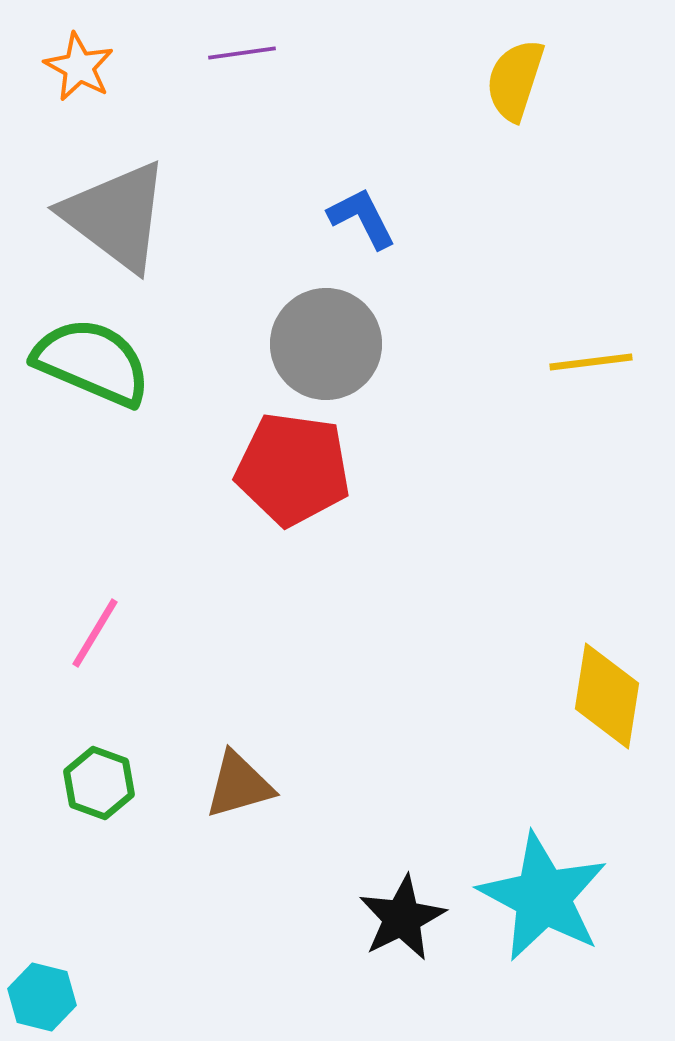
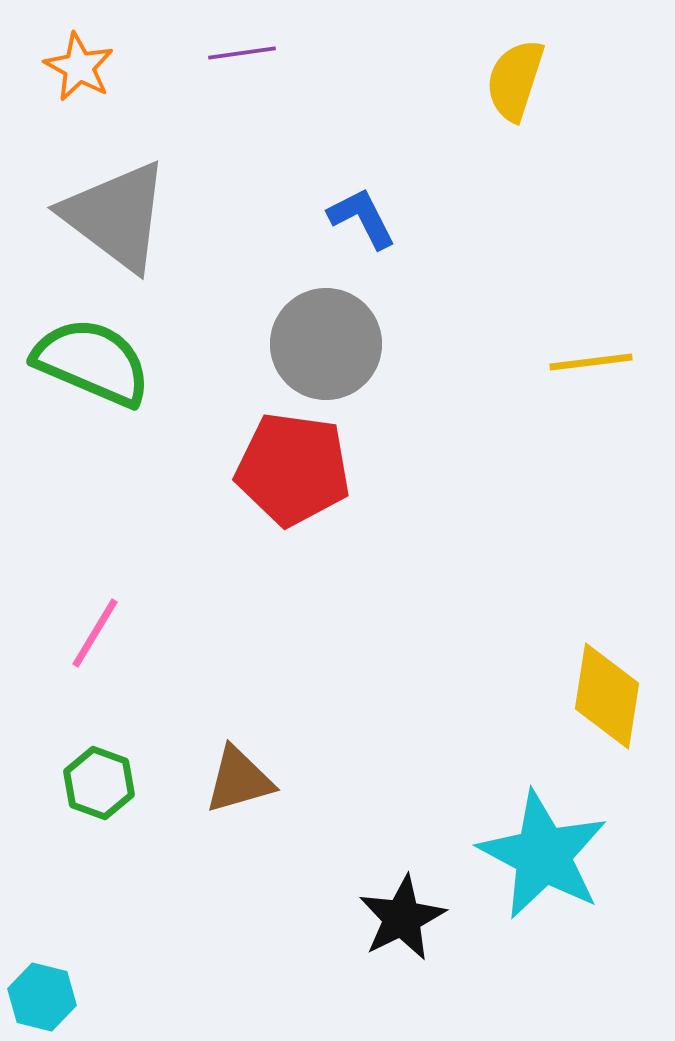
brown triangle: moved 5 px up
cyan star: moved 42 px up
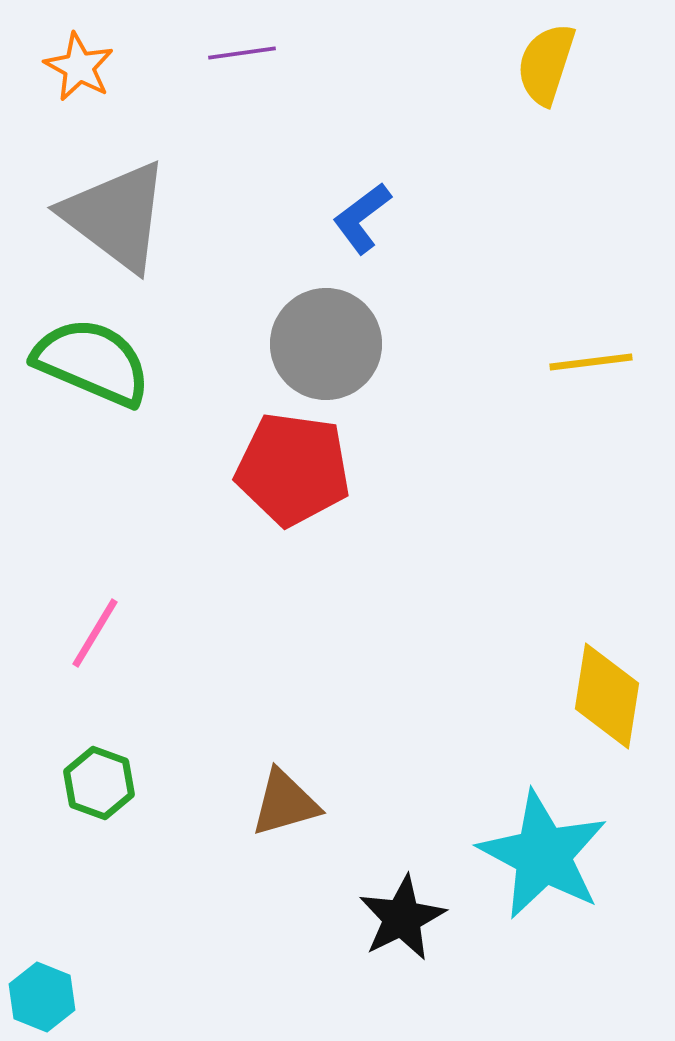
yellow semicircle: moved 31 px right, 16 px up
blue L-shape: rotated 100 degrees counterclockwise
brown triangle: moved 46 px right, 23 px down
cyan hexagon: rotated 8 degrees clockwise
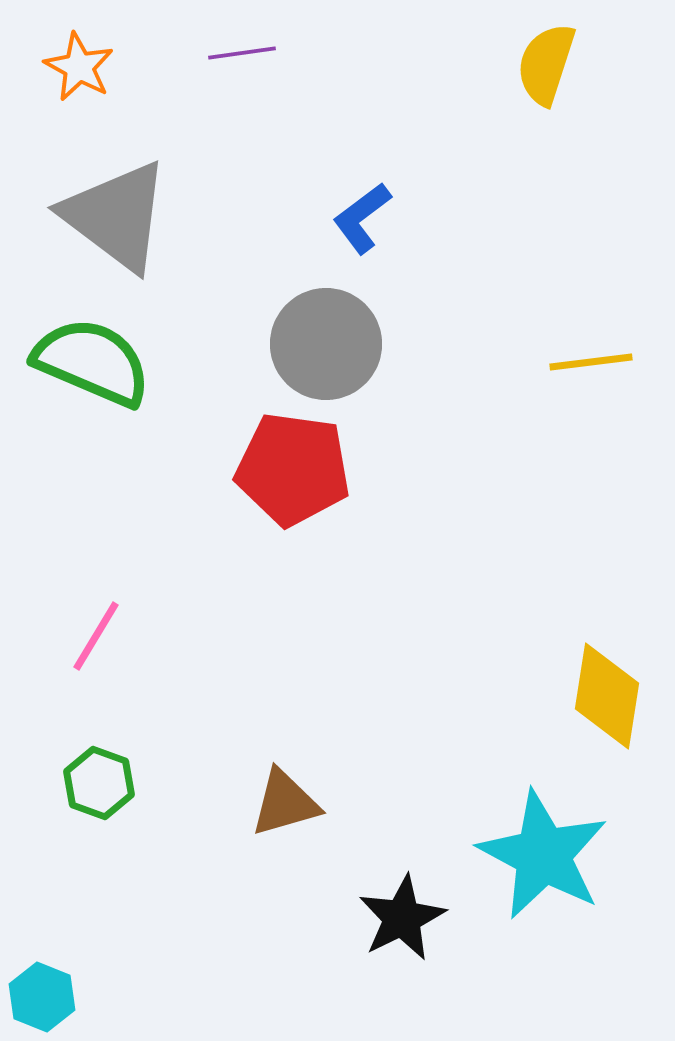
pink line: moved 1 px right, 3 px down
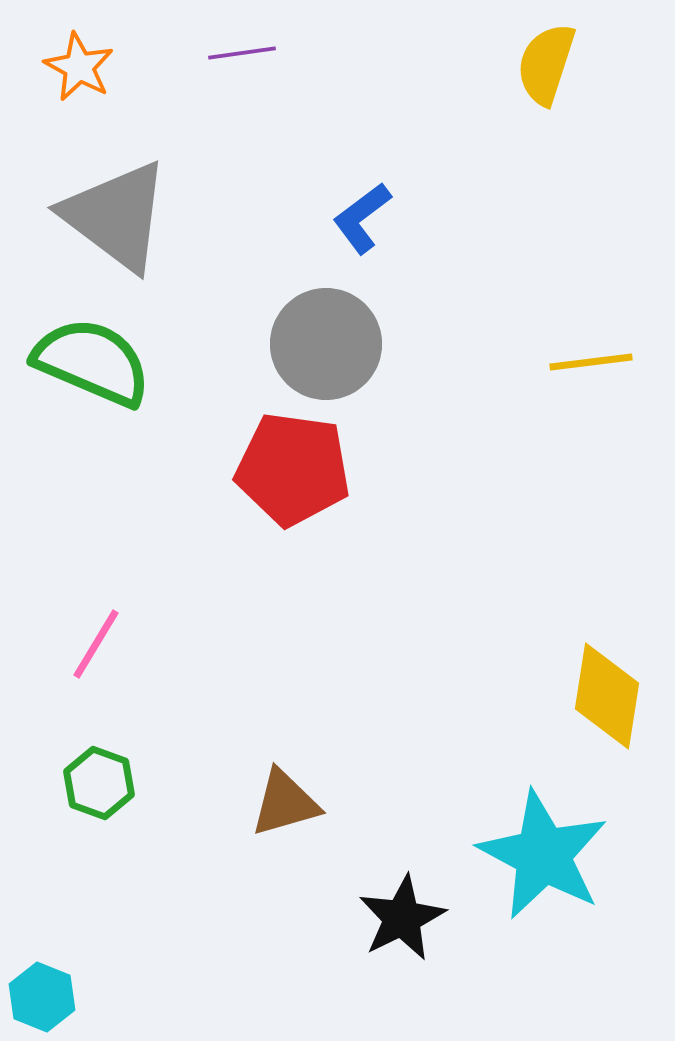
pink line: moved 8 px down
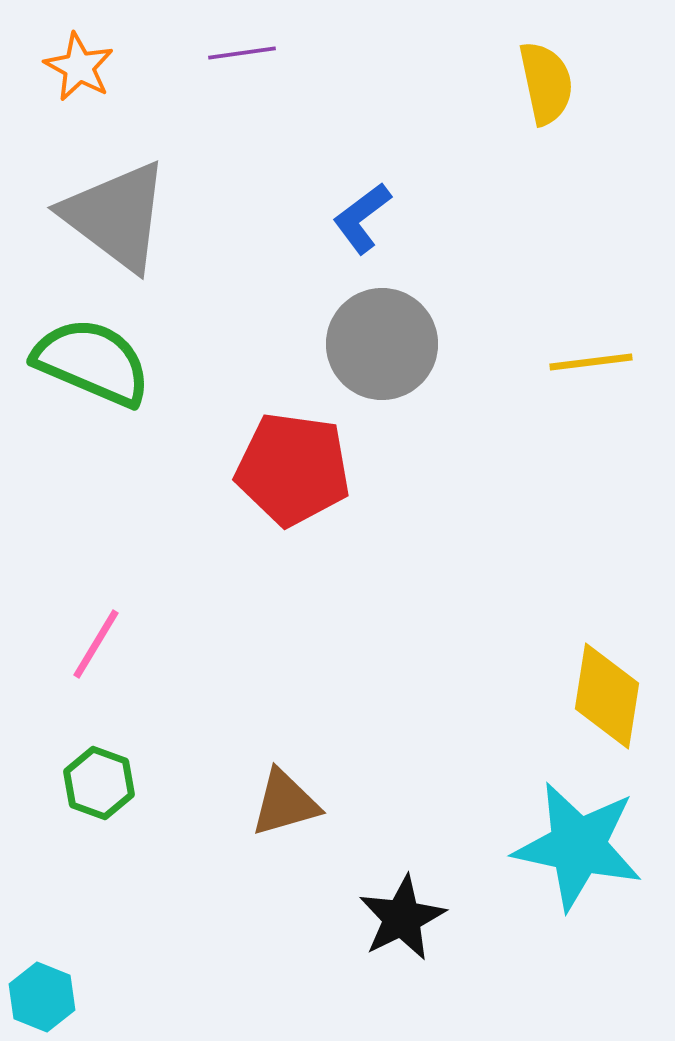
yellow semicircle: moved 19 px down; rotated 150 degrees clockwise
gray circle: moved 56 px right
cyan star: moved 35 px right, 9 px up; rotated 16 degrees counterclockwise
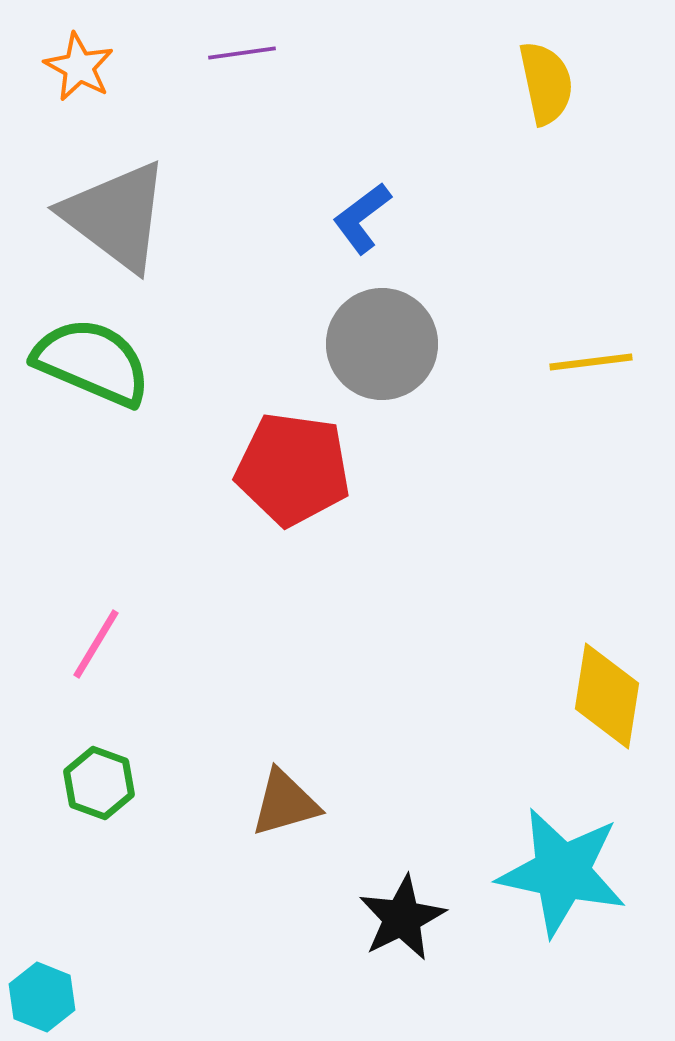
cyan star: moved 16 px left, 26 px down
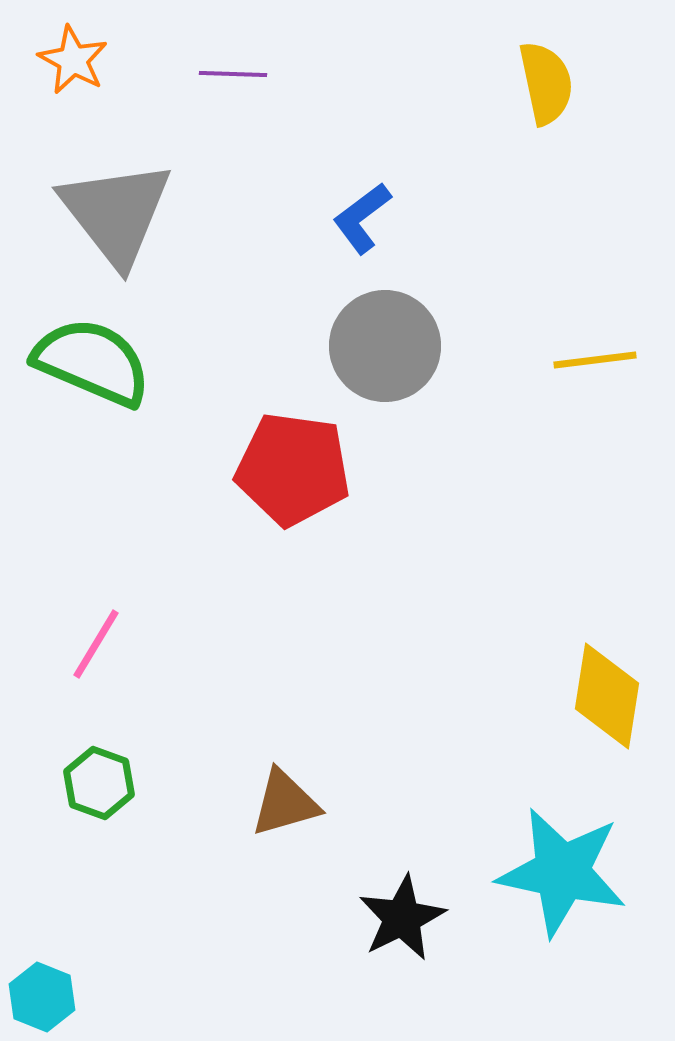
purple line: moved 9 px left, 21 px down; rotated 10 degrees clockwise
orange star: moved 6 px left, 7 px up
gray triangle: moved 3 px up; rotated 15 degrees clockwise
gray circle: moved 3 px right, 2 px down
yellow line: moved 4 px right, 2 px up
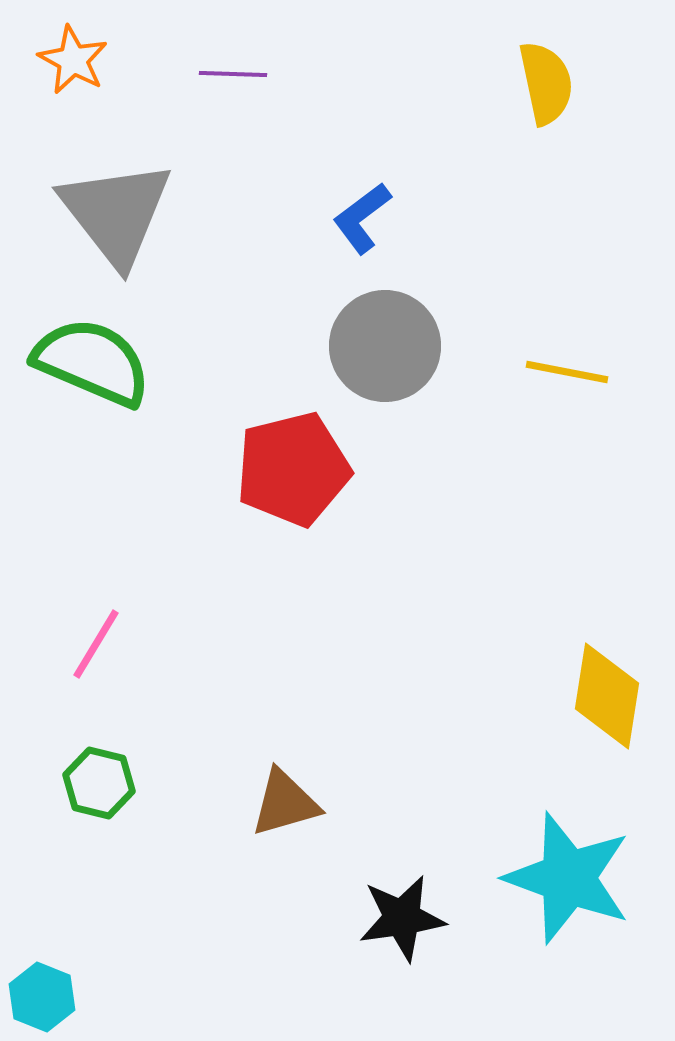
yellow line: moved 28 px left, 12 px down; rotated 18 degrees clockwise
red pentagon: rotated 22 degrees counterclockwise
green hexagon: rotated 6 degrees counterclockwise
cyan star: moved 6 px right, 6 px down; rotated 8 degrees clockwise
black star: rotated 18 degrees clockwise
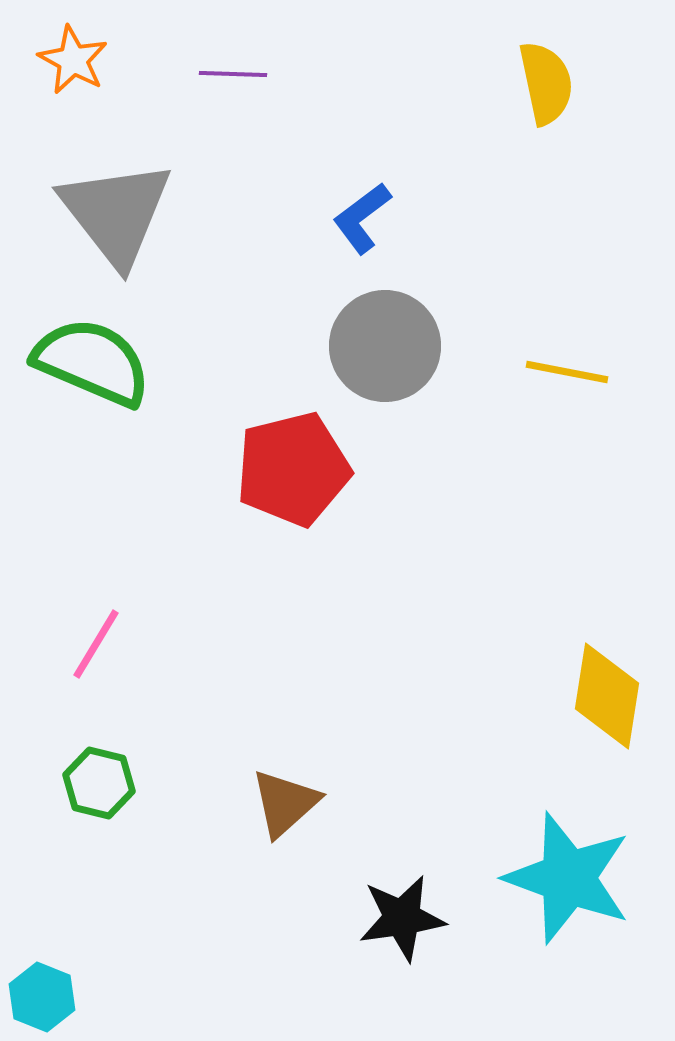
brown triangle: rotated 26 degrees counterclockwise
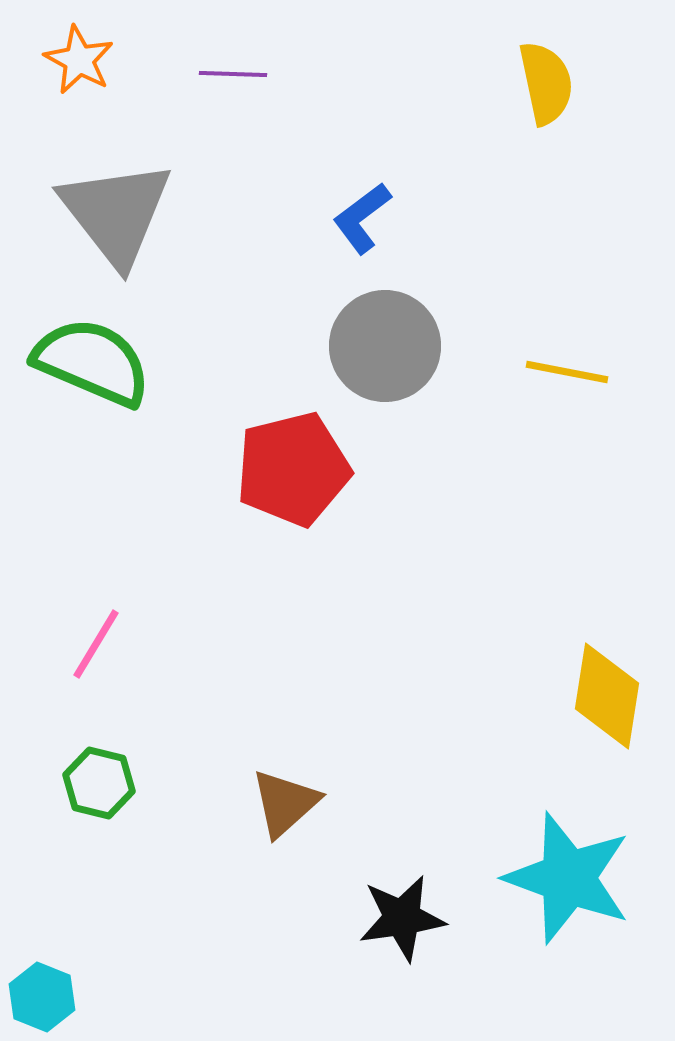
orange star: moved 6 px right
